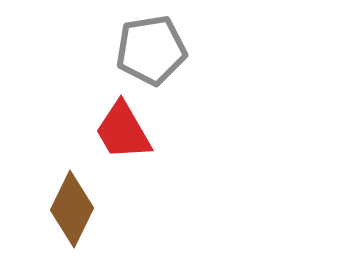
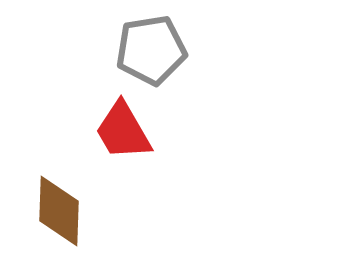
brown diamond: moved 13 px left, 2 px down; rotated 24 degrees counterclockwise
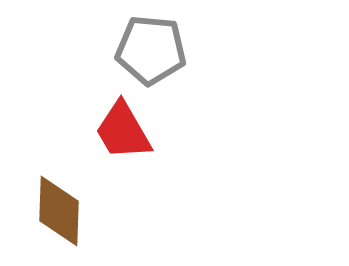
gray pentagon: rotated 14 degrees clockwise
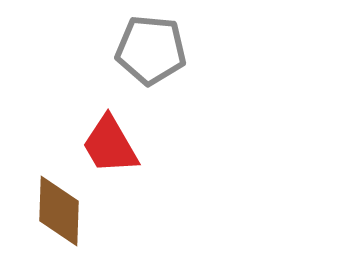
red trapezoid: moved 13 px left, 14 px down
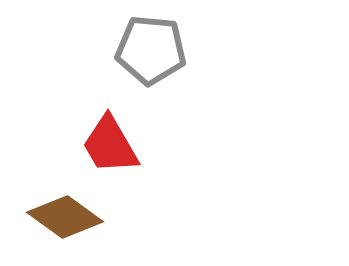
brown diamond: moved 6 px right, 6 px down; rotated 56 degrees counterclockwise
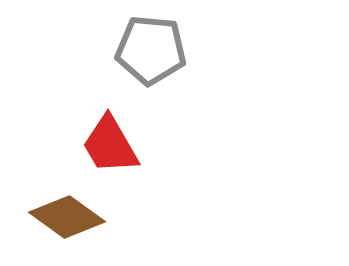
brown diamond: moved 2 px right
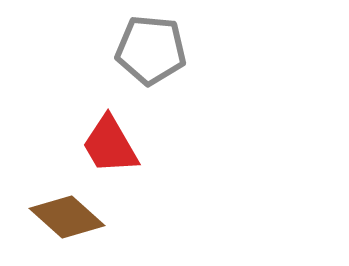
brown diamond: rotated 6 degrees clockwise
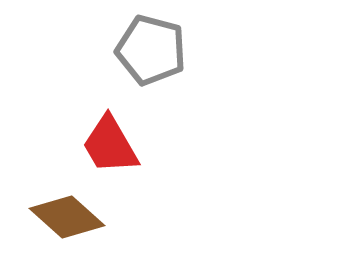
gray pentagon: rotated 10 degrees clockwise
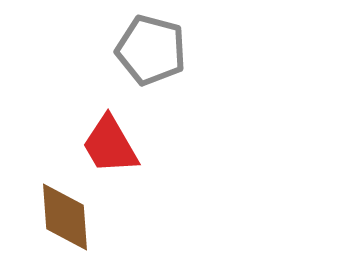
brown diamond: moved 2 px left; rotated 44 degrees clockwise
